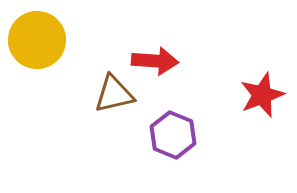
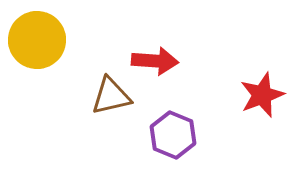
brown triangle: moved 3 px left, 2 px down
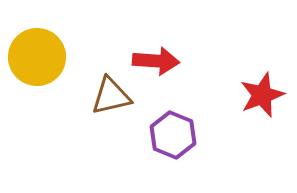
yellow circle: moved 17 px down
red arrow: moved 1 px right
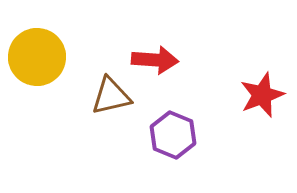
red arrow: moved 1 px left, 1 px up
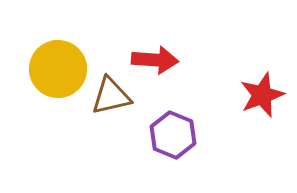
yellow circle: moved 21 px right, 12 px down
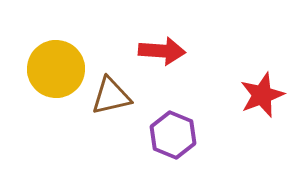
red arrow: moved 7 px right, 9 px up
yellow circle: moved 2 px left
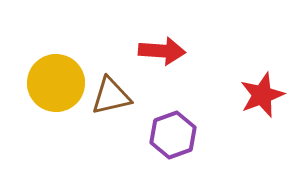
yellow circle: moved 14 px down
purple hexagon: rotated 18 degrees clockwise
